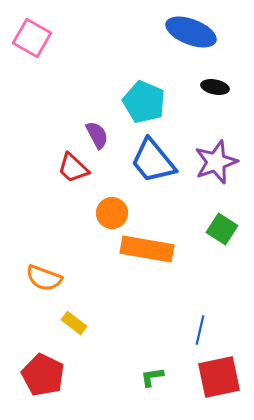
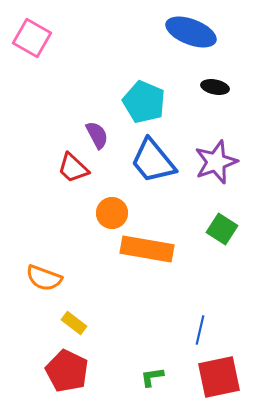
red pentagon: moved 24 px right, 4 px up
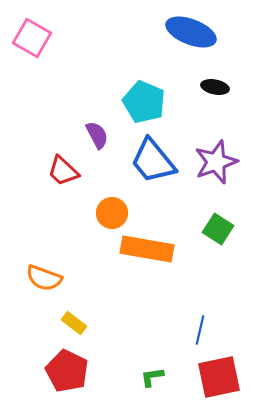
red trapezoid: moved 10 px left, 3 px down
green square: moved 4 px left
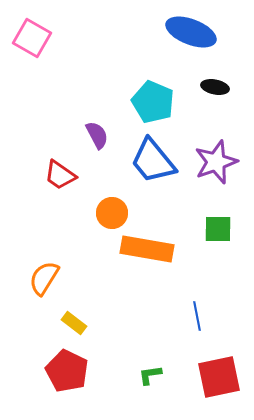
cyan pentagon: moved 9 px right
red trapezoid: moved 3 px left, 4 px down; rotated 8 degrees counterclockwise
green square: rotated 32 degrees counterclockwise
orange semicircle: rotated 102 degrees clockwise
blue line: moved 3 px left, 14 px up; rotated 24 degrees counterclockwise
green L-shape: moved 2 px left, 2 px up
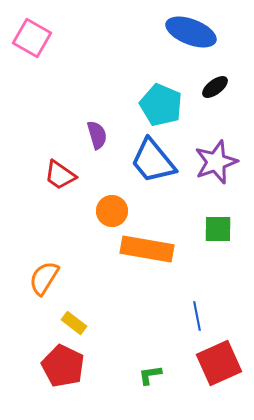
black ellipse: rotated 48 degrees counterclockwise
cyan pentagon: moved 8 px right, 3 px down
purple semicircle: rotated 12 degrees clockwise
orange circle: moved 2 px up
red pentagon: moved 4 px left, 5 px up
red square: moved 14 px up; rotated 12 degrees counterclockwise
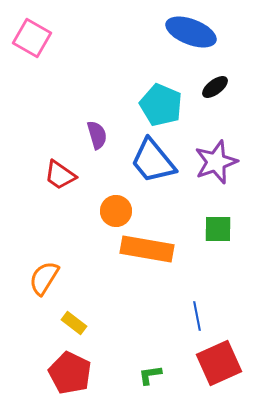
orange circle: moved 4 px right
red pentagon: moved 7 px right, 7 px down
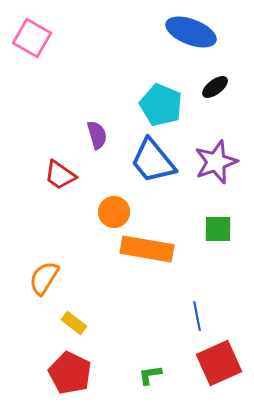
orange circle: moved 2 px left, 1 px down
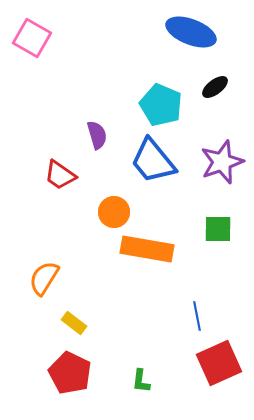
purple star: moved 6 px right
green L-shape: moved 9 px left, 6 px down; rotated 75 degrees counterclockwise
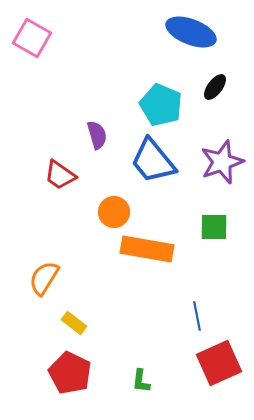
black ellipse: rotated 16 degrees counterclockwise
green square: moved 4 px left, 2 px up
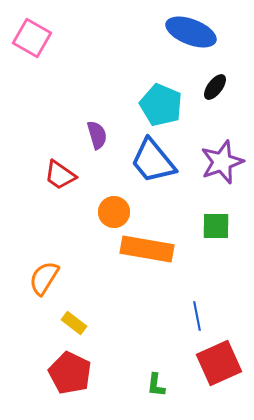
green square: moved 2 px right, 1 px up
green L-shape: moved 15 px right, 4 px down
